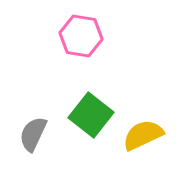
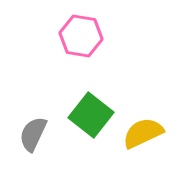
yellow semicircle: moved 2 px up
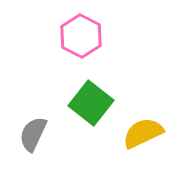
pink hexagon: rotated 18 degrees clockwise
green square: moved 12 px up
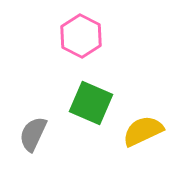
green square: rotated 15 degrees counterclockwise
yellow semicircle: moved 2 px up
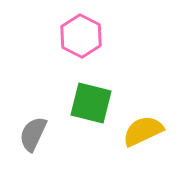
green square: rotated 9 degrees counterclockwise
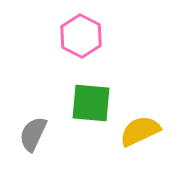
green square: rotated 9 degrees counterclockwise
yellow semicircle: moved 3 px left
